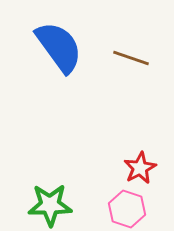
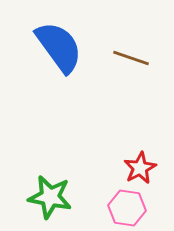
green star: moved 8 px up; rotated 12 degrees clockwise
pink hexagon: moved 1 px up; rotated 9 degrees counterclockwise
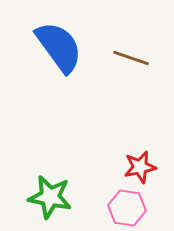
red star: moved 1 px up; rotated 16 degrees clockwise
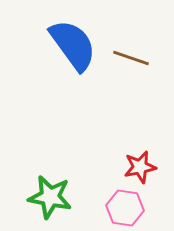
blue semicircle: moved 14 px right, 2 px up
pink hexagon: moved 2 px left
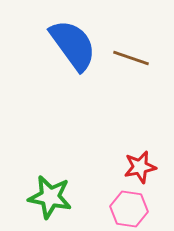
pink hexagon: moved 4 px right, 1 px down
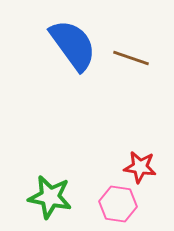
red star: rotated 20 degrees clockwise
pink hexagon: moved 11 px left, 5 px up
